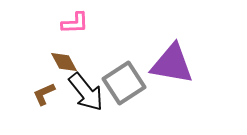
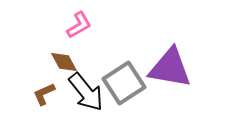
pink L-shape: moved 4 px right, 2 px down; rotated 28 degrees counterclockwise
purple triangle: moved 2 px left, 4 px down
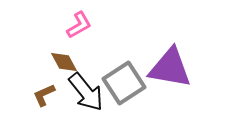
brown L-shape: moved 1 px down
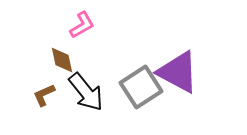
pink L-shape: moved 3 px right
brown diamond: moved 2 px left, 2 px up; rotated 16 degrees clockwise
purple triangle: moved 8 px right, 4 px down; rotated 18 degrees clockwise
gray square: moved 17 px right, 4 px down
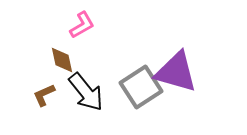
purple triangle: moved 2 px left; rotated 12 degrees counterclockwise
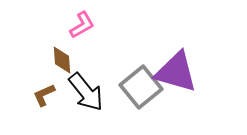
brown diamond: rotated 8 degrees clockwise
gray square: rotated 6 degrees counterclockwise
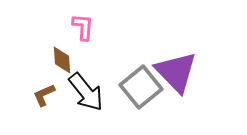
pink L-shape: moved 1 px right, 2 px down; rotated 56 degrees counterclockwise
purple triangle: rotated 30 degrees clockwise
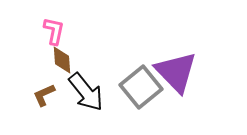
pink L-shape: moved 29 px left, 4 px down; rotated 8 degrees clockwise
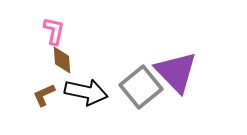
black arrow: rotated 39 degrees counterclockwise
